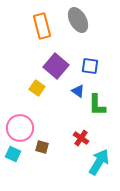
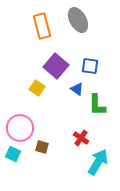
blue triangle: moved 1 px left, 2 px up
cyan arrow: moved 1 px left
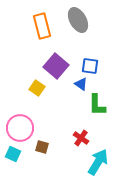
blue triangle: moved 4 px right, 5 px up
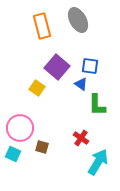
purple square: moved 1 px right, 1 px down
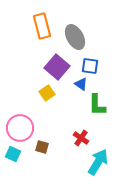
gray ellipse: moved 3 px left, 17 px down
yellow square: moved 10 px right, 5 px down; rotated 21 degrees clockwise
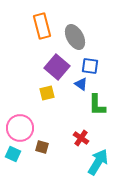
yellow square: rotated 21 degrees clockwise
